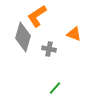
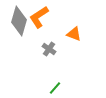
orange L-shape: moved 2 px right, 1 px down
gray diamond: moved 4 px left, 16 px up
gray cross: rotated 24 degrees clockwise
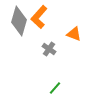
orange L-shape: rotated 15 degrees counterclockwise
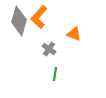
green line: moved 14 px up; rotated 32 degrees counterclockwise
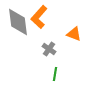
gray diamond: moved 1 px left, 1 px down; rotated 24 degrees counterclockwise
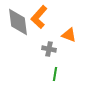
orange triangle: moved 5 px left, 1 px down
gray cross: rotated 24 degrees counterclockwise
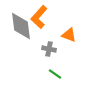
gray diamond: moved 3 px right, 4 px down
green line: rotated 64 degrees counterclockwise
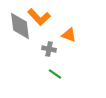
orange L-shape: rotated 85 degrees counterclockwise
gray diamond: moved 1 px left
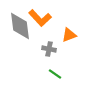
orange L-shape: moved 1 px right, 1 px down
orange triangle: rotated 42 degrees counterclockwise
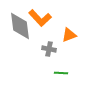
green line: moved 6 px right, 1 px up; rotated 32 degrees counterclockwise
